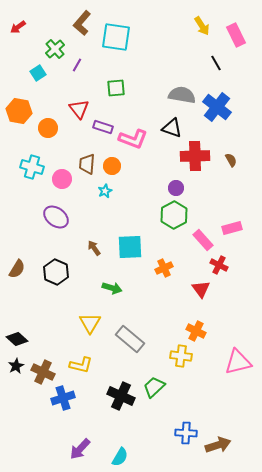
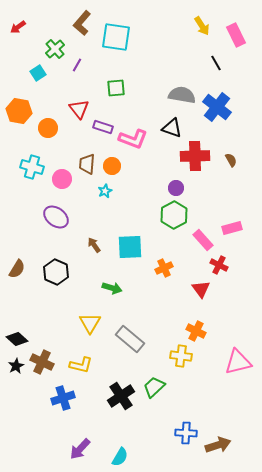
brown arrow at (94, 248): moved 3 px up
brown cross at (43, 372): moved 1 px left, 10 px up
black cross at (121, 396): rotated 32 degrees clockwise
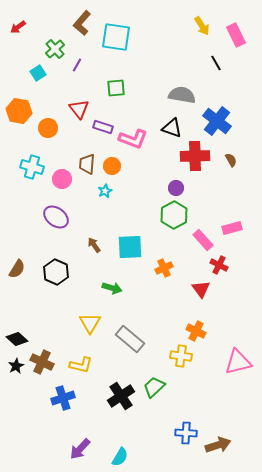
blue cross at (217, 107): moved 14 px down
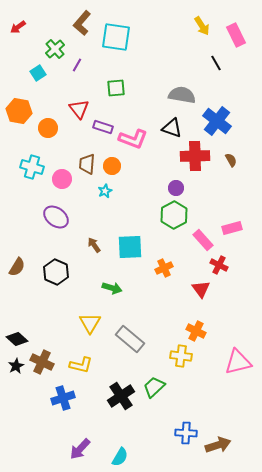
brown semicircle at (17, 269): moved 2 px up
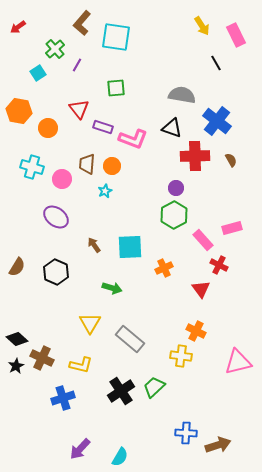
brown cross at (42, 362): moved 4 px up
black cross at (121, 396): moved 5 px up
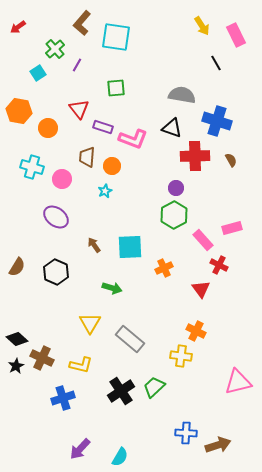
blue cross at (217, 121): rotated 20 degrees counterclockwise
brown trapezoid at (87, 164): moved 7 px up
pink triangle at (238, 362): moved 20 px down
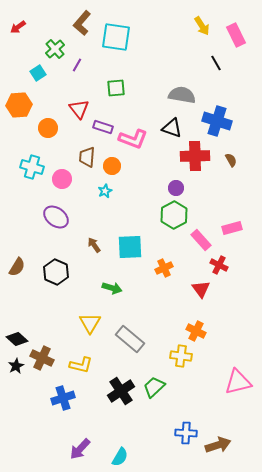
orange hexagon at (19, 111): moved 6 px up; rotated 15 degrees counterclockwise
pink rectangle at (203, 240): moved 2 px left
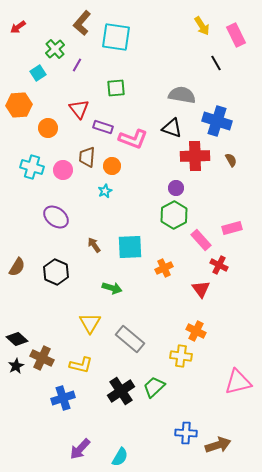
pink circle at (62, 179): moved 1 px right, 9 px up
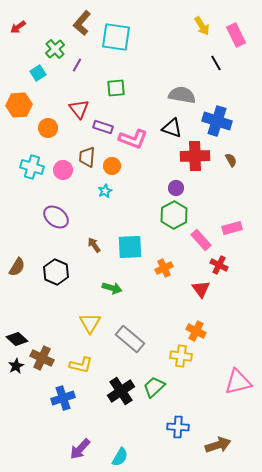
blue cross at (186, 433): moved 8 px left, 6 px up
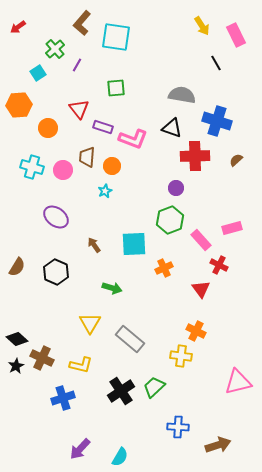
brown semicircle at (231, 160): moved 5 px right; rotated 104 degrees counterclockwise
green hexagon at (174, 215): moved 4 px left, 5 px down; rotated 8 degrees clockwise
cyan square at (130, 247): moved 4 px right, 3 px up
